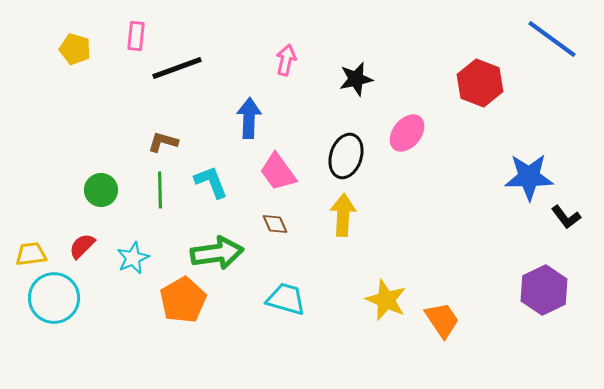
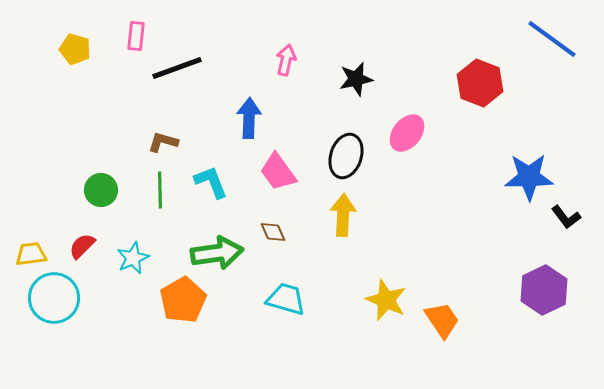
brown diamond: moved 2 px left, 8 px down
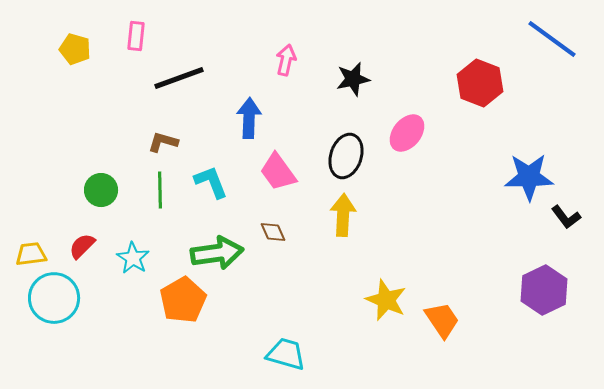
black line: moved 2 px right, 10 px down
black star: moved 3 px left
cyan star: rotated 16 degrees counterclockwise
cyan trapezoid: moved 55 px down
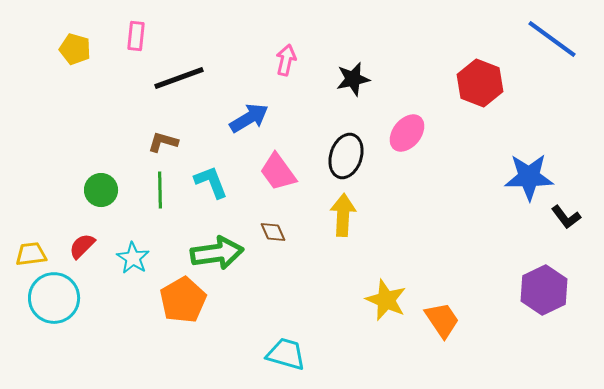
blue arrow: rotated 57 degrees clockwise
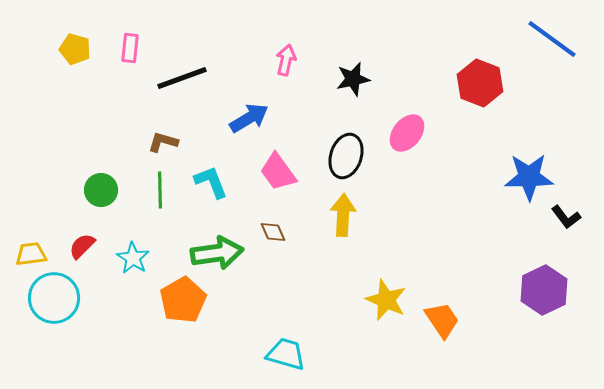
pink rectangle: moved 6 px left, 12 px down
black line: moved 3 px right
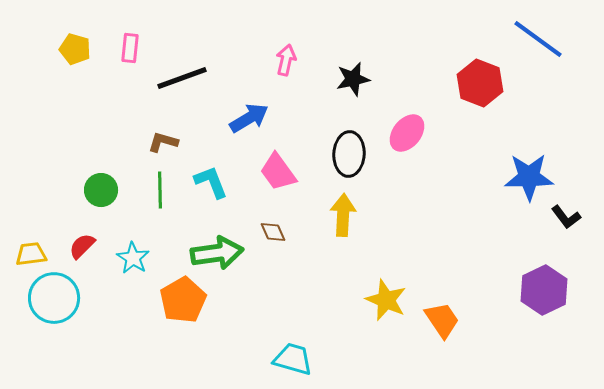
blue line: moved 14 px left
black ellipse: moved 3 px right, 2 px up; rotated 15 degrees counterclockwise
cyan trapezoid: moved 7 px right, 5 px down
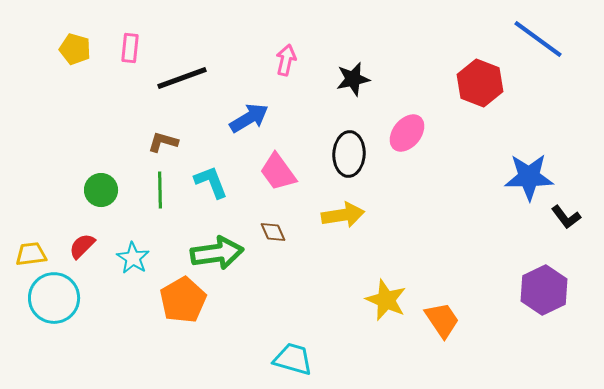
yellow arrow: rotated 78 degrees clockwise
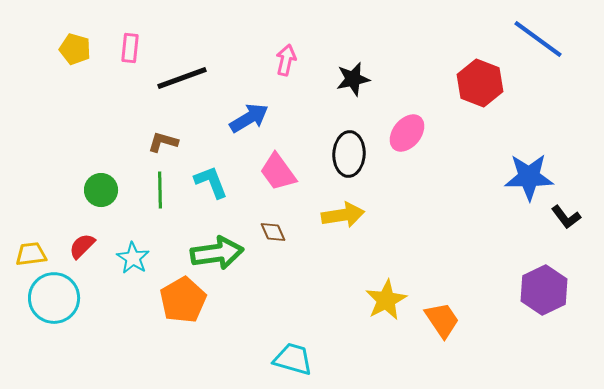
yellow star: rotated 21 degrees clockwise
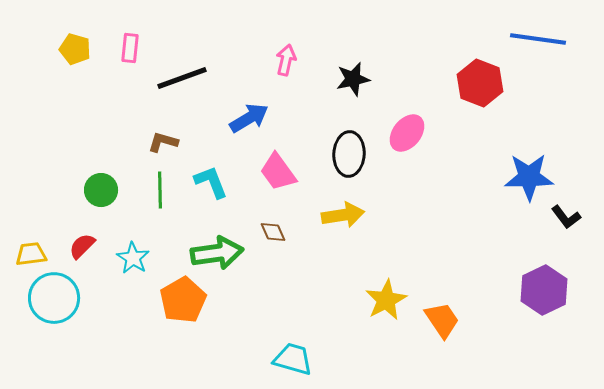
blue line: rotated 28 degrees counterclockwise
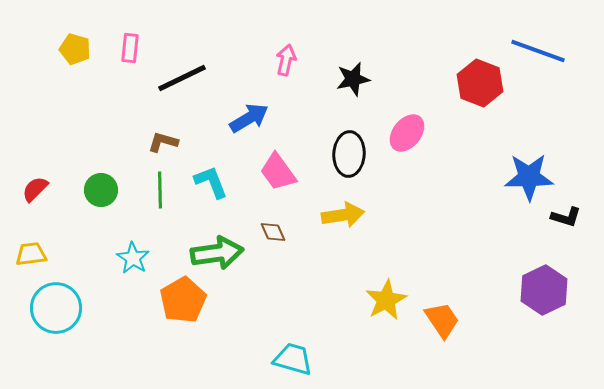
blue line: moved 12 px down; rotated 12 degrees clockwise
black line: rotated 6 degrees counterclockwise
black L-shape: rotated 36 degrees counterclockwise
red semicircle: moved 47 px left, 57 px up
cyan circle: moved 2 px right, 10 px down
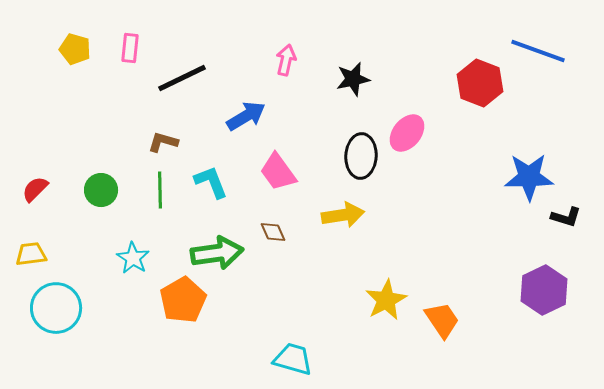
blue arrow: moved 3 px left, 2 px up
black ellipse: moved 12 px right, 2 px down
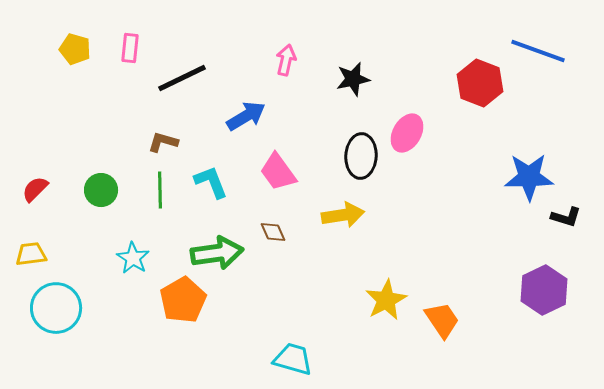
pink ellipse: rotated 9 degrees counterclockwise
